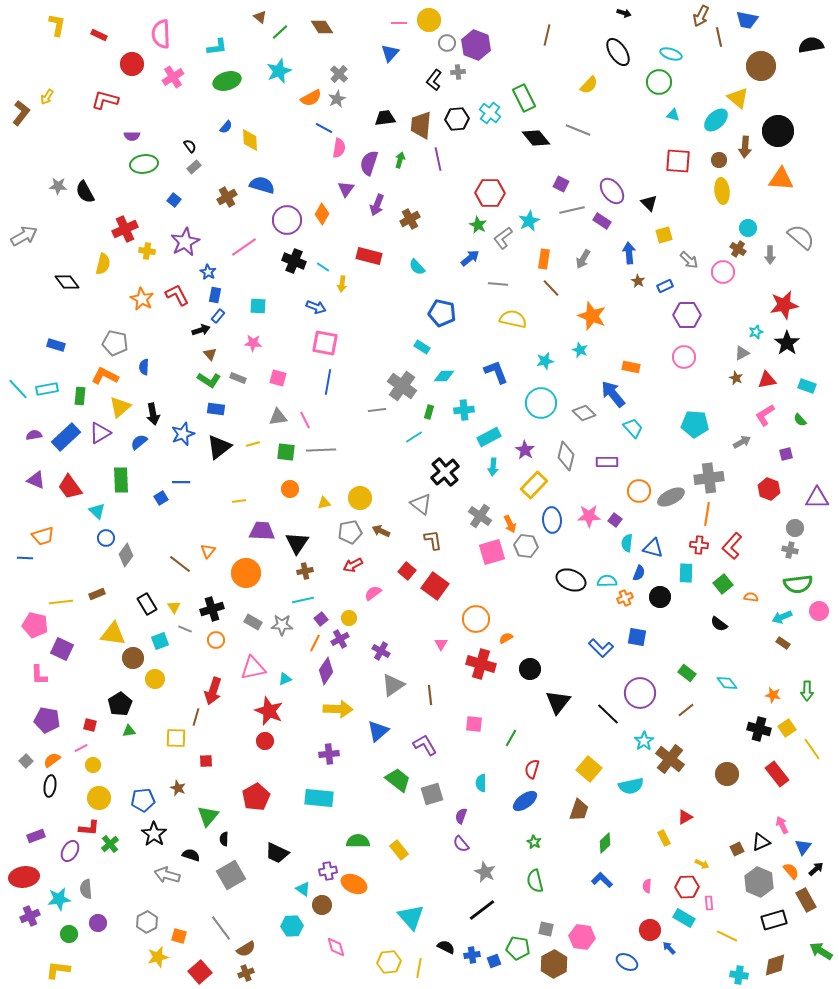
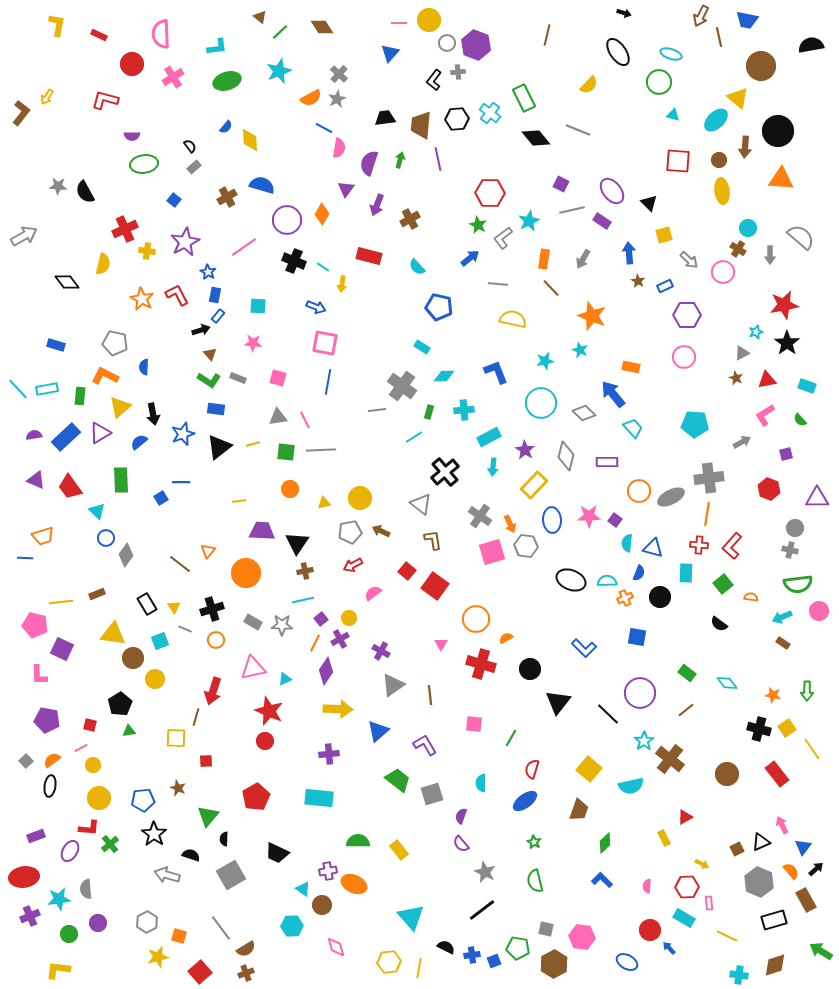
blue pentagon at (442, 313): moved 3 px left, 6 px up
blue L-shape at (601, 648): moved 17 px left
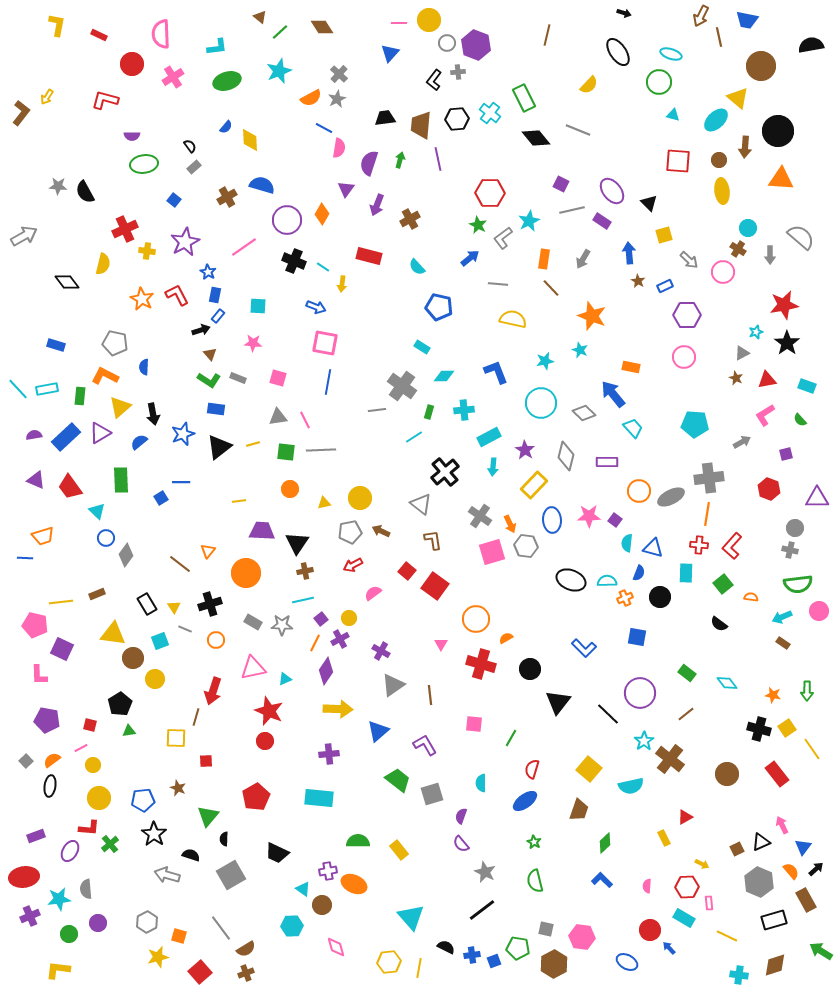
black cross at (212, 609): moved 2 px left, 5 px up
brown line at (686, 710): moved 4 px down
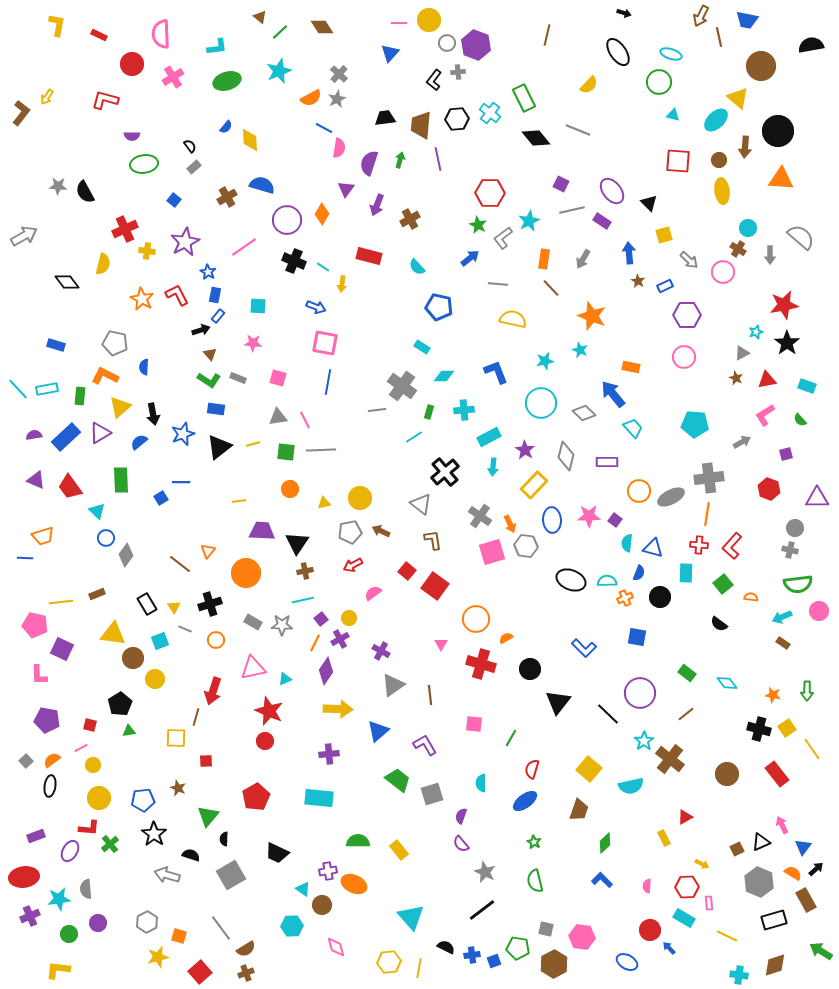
orange semicircle at (791, 871): moved 2 px right, 2 px down; rotated 18 degrees counterclockwise
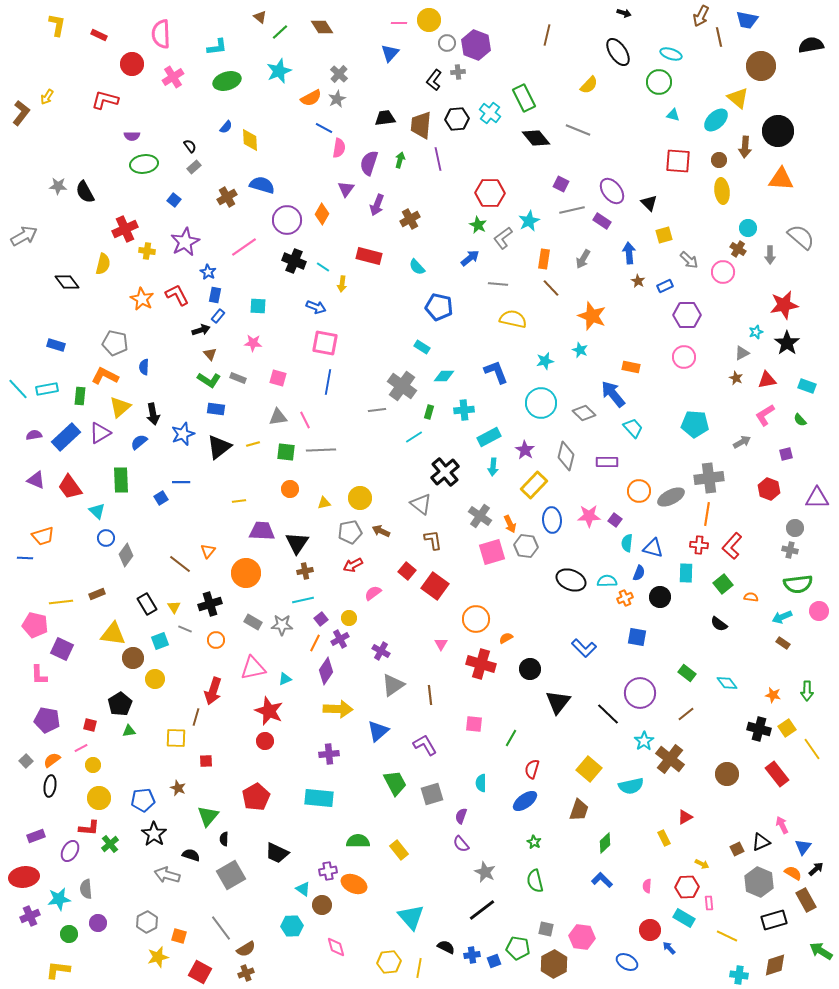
green trapezoid at (398, 780): moved 3 px left, 3 px down; rotated 24 degrees clockwise
red square at (200, 972): rotated 20 degrees counterclockwise
